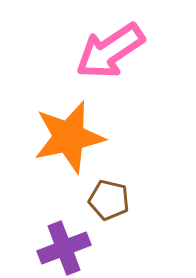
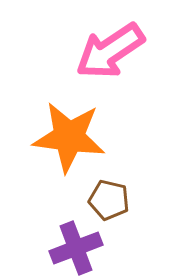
orange star: rotated 20 degrees clockwise
purple cross: moved 12 px right
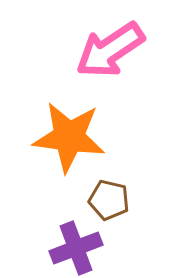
pink arrow: moved 1 px up
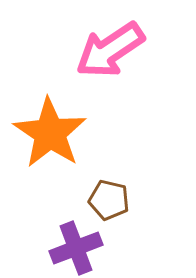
orange star: moved 19 px left, 4 px up; rotated 26 degrees clockwise
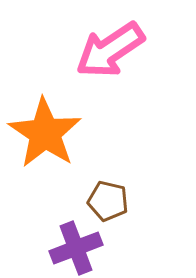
orange star: moved 5 px left
brown pentagon: moved 1 px left, 1 px down
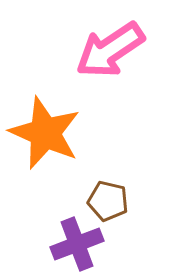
orange star: rotated 10 degrees counterclockwise
purple cross: moved 1 px right, 4 px up
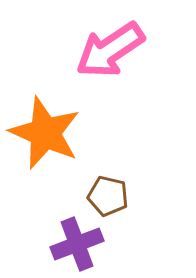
brown pentagon: moved 5 px up
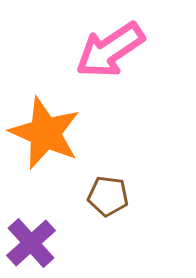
brown pentagon: rotated 6 degrees counterclockwise
purple cross: moved 46 px left, 1 px up; rotated 21 degrees counterclockwise
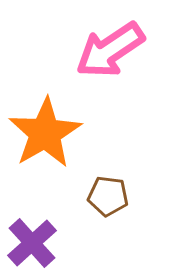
orange star: rotated 18 degrees clockwise
purple cross: moved 1 px right
